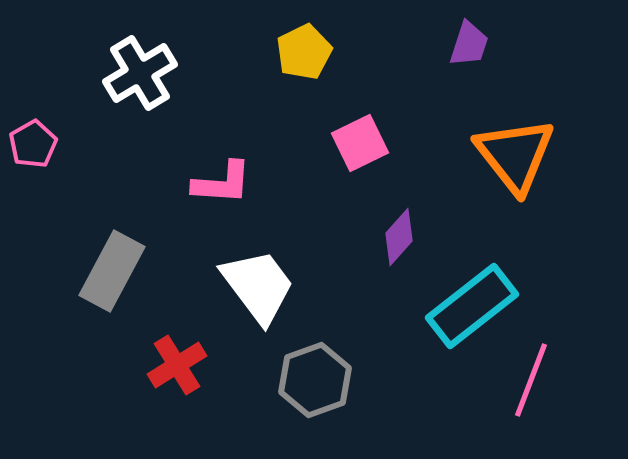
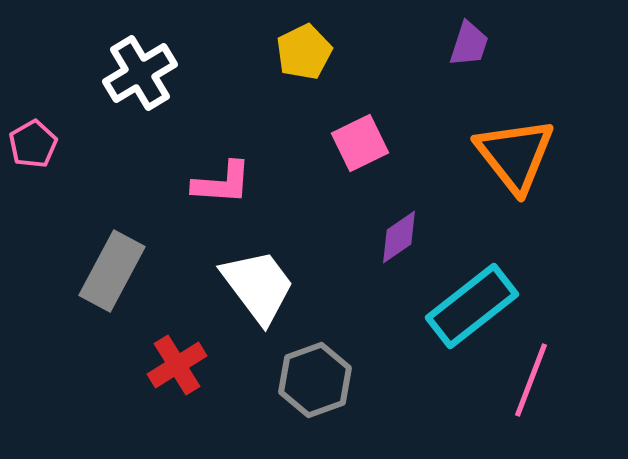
purple diamond: rotated 14 degrees clockwise
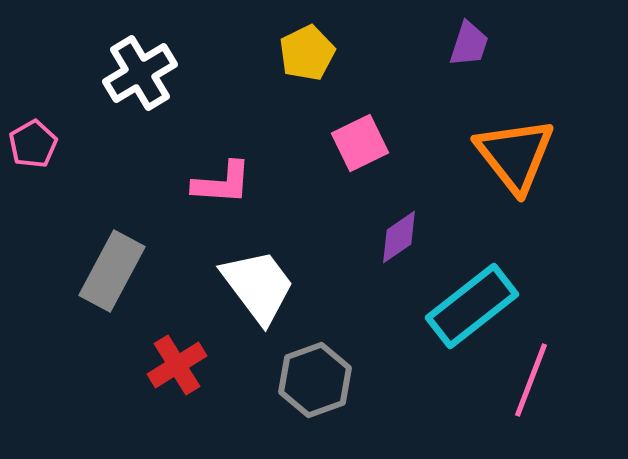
yellow pentagon: moved 3 px right, 1 px down
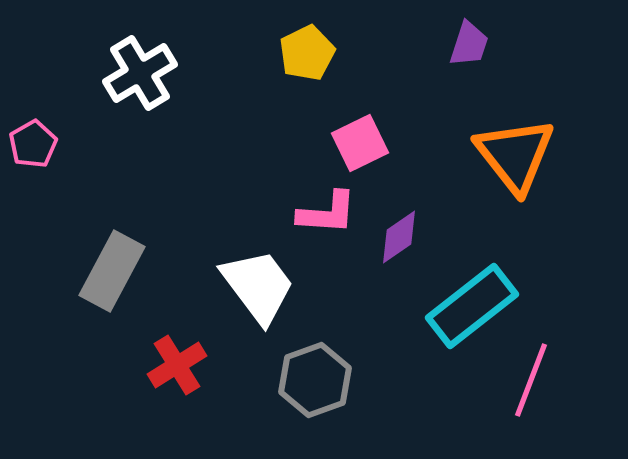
pink L-shape: moved 105 px right, 30 px down
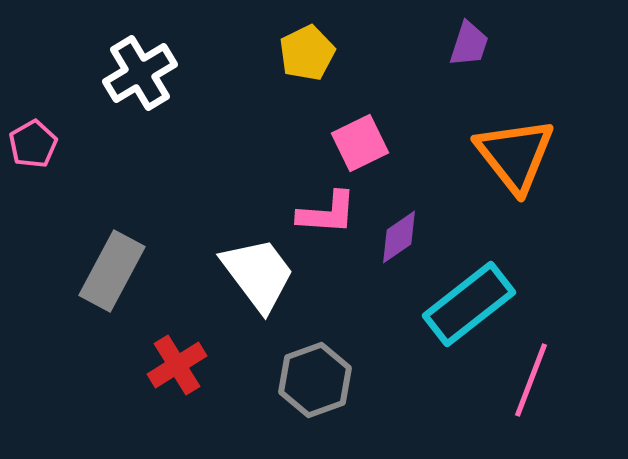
white trapezoid: moved 12 px up
cyan rectangle: moved 3 px left, 2 px up
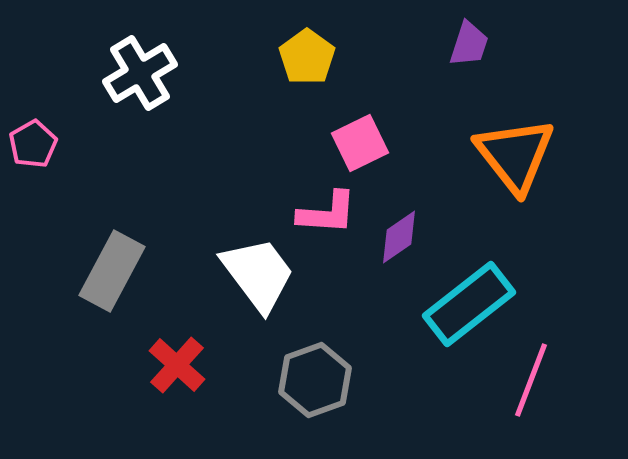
yellow pentagon: moved 4 px down; rotated 10 degrees counterclockwise
red cross: rotated 16 degrees counterclockwise
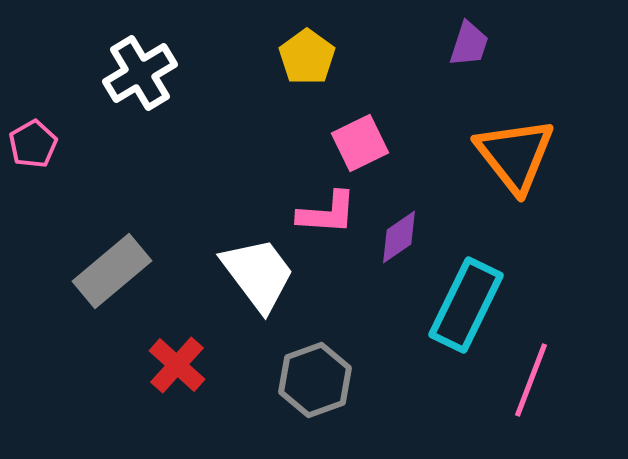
gray rectangle: rotated 22 degrees clockwise
cyan rectangle: moved 3 px left, 1 px down; rotated 26 degrees counterclockwise
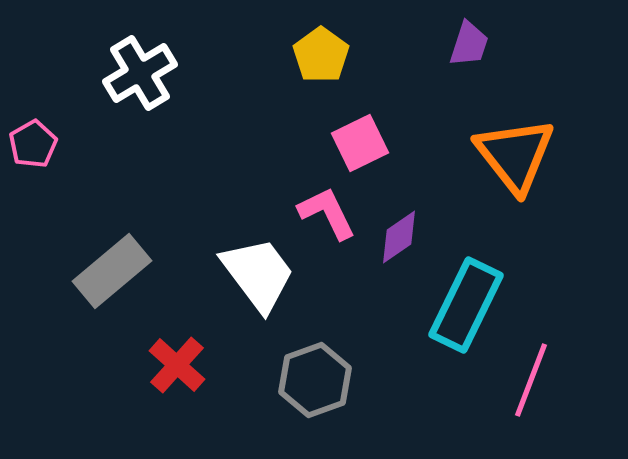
yellow pentagon: moved 14 px right, 2 px up
pink L-shape: rotated 120 degrees counterclockwise
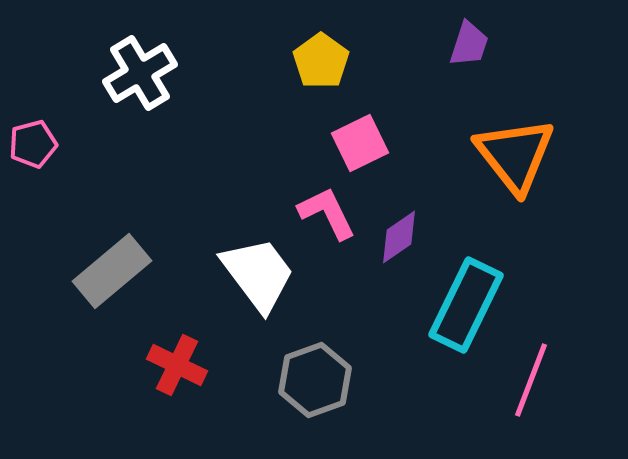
yellow pentagon: moved 6 px down
pink pentagon: rotated 15 degrees clockwise
red cross: rotated 16 degrees counterclockwise
